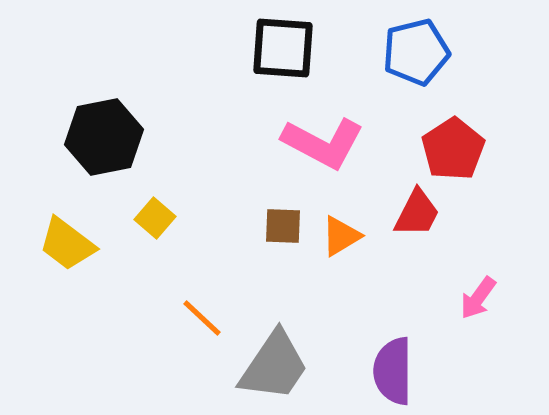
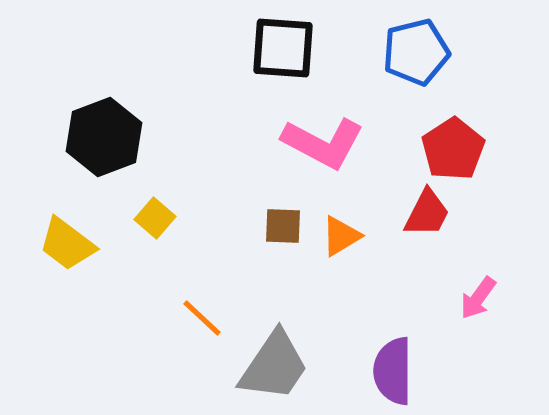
black hexagon: rotated 10 degrees counterclockwise
red trapezoid: moved 10 px right
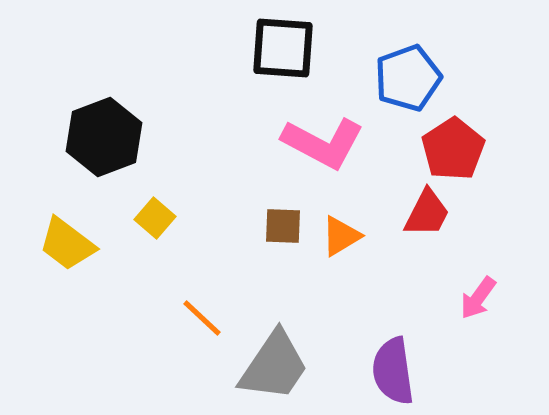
blue pentagon: moved 8 px left, 26 px down; rotated 6 degrees counterclockwise
purple semicircle: rotated 8 degrees counterclockwise
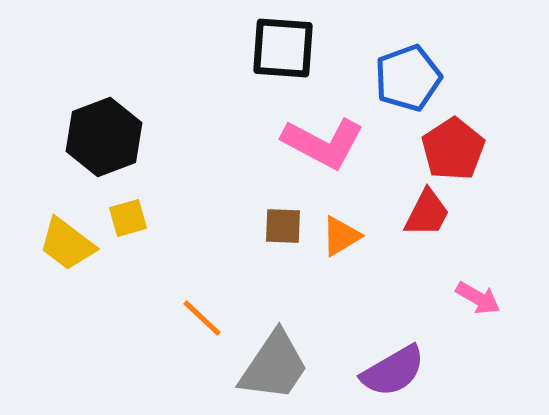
yellow square: moved 27 px left; rotated 33 degrees clockwise
pink arrow: rotated 96 degrees counterclockwise
purple semicircle: rotated 112 degrees counterclockwise
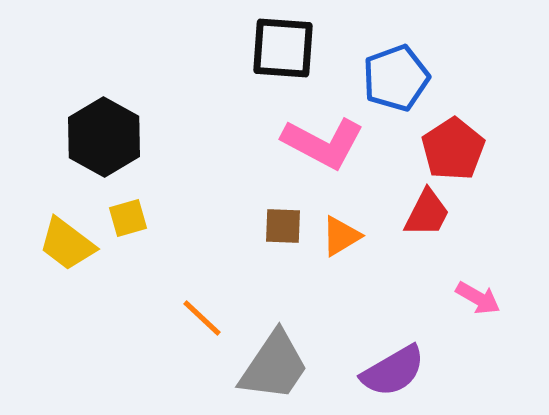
blue pentagon: moved 12 px left
black hexagon: rotated 10 degrees counterclockwise
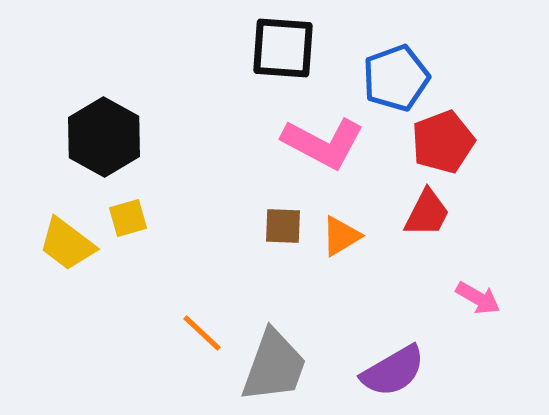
red pentagon: moved 10 px left, 7 px up; rotated 12 degrees clockwise
orange line: moved 15 px down
gray trapezoid: rotated 14 degrees counterclockwise
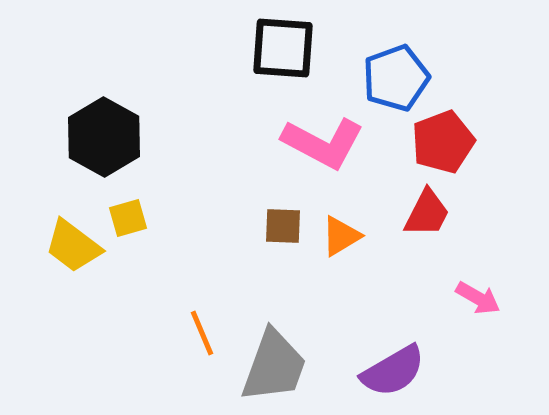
yellow trapezoid: moved 6 px right, 2 px down
orange line: rotated 24 degrees clockwise
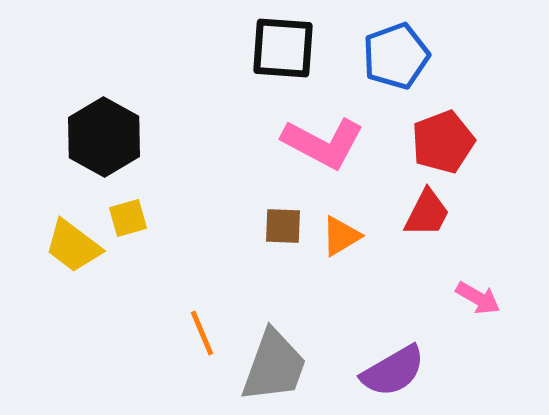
blue pentagon: moved 22 px up
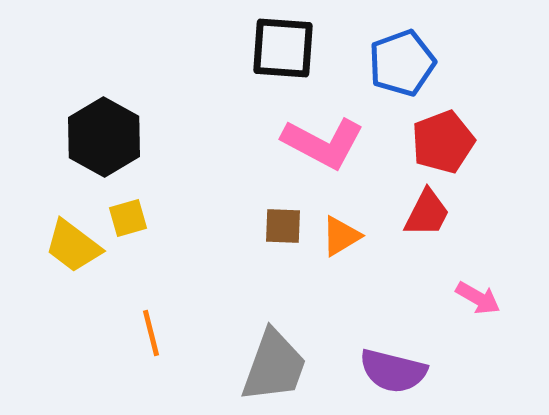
blue pentagon: moved 6 px right, 7 px down
orange line: moved 51 px left; rotated 9 degrees clockwise
purple semicircle: rotated 44 degrees clockwise
